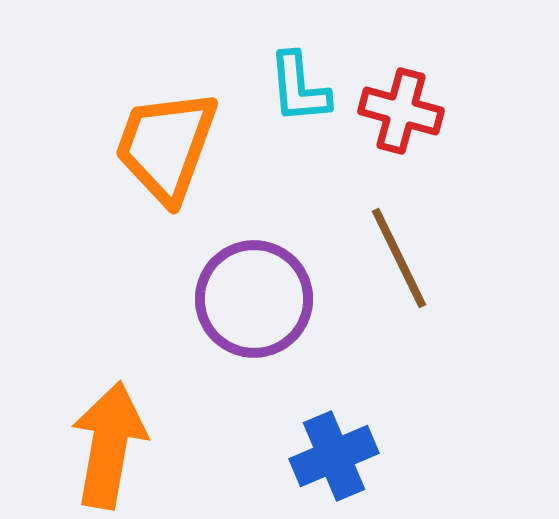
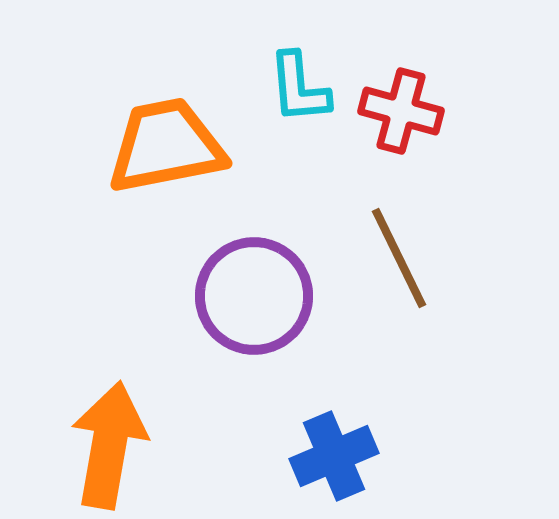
orange trapezoid: rotated 59 degrees clockwise
purple circle: moved 3 px up
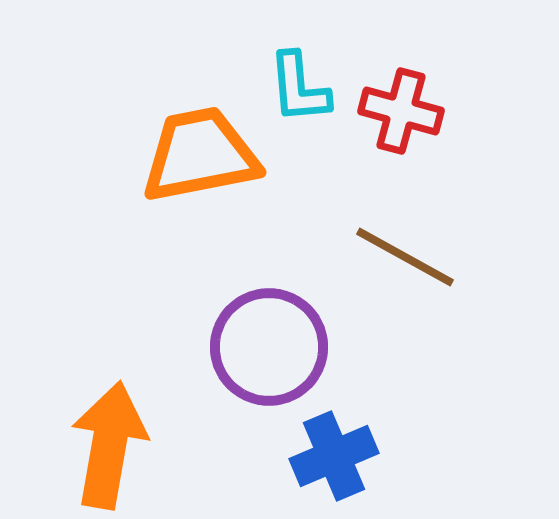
orange trapezoid: moved 34 px right, 9 px down
brown line: moved 6 px right, 1 px up; rotated 35 degrees counterclockwise
purple circle: moved 15 px right, 51 px down
